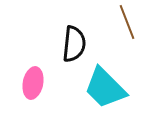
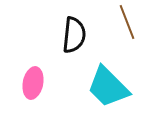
black semicircle: moved 9 px up
cyan trapezoid: moved 3 px right, 1 px up
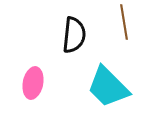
brown line: moved 3 px left; rotated 12 degrees clockwise
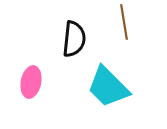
black semicircle: moved 4 px down
pink ellipse: moved 2 px left, 1 px up
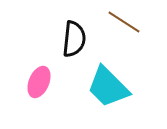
brown line: rotated 48 degrees counterclockwise
pink ellipse: moved 8 px right; rotated 12 degrees clockwise
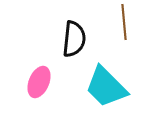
brown line: rotated 52 degrees clockwise
cyan trapezoid: moved 2 px left
